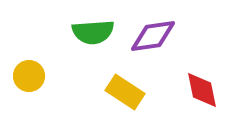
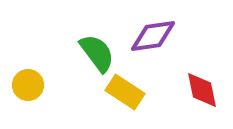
green semicircle: moved 4 px right, 21 px down; rotated 123 degrees counterclockwise
yellow circle: moved 1 px left, 9 px down
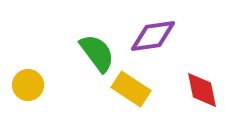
yellow rectangle: moved 6 px right, 3 px up
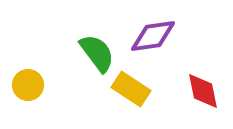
red diamond: moved 1 px right, 1 px down
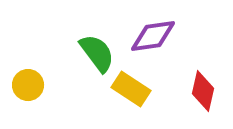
red diamond: rotated 24 degrees clockwise
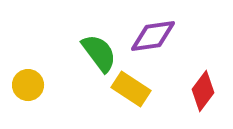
green semicircle: moved 2 px right
red diamond: rotated 24 degrees clockwise
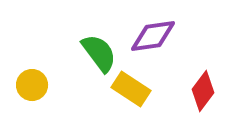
yellow circle: moved 4 px right
